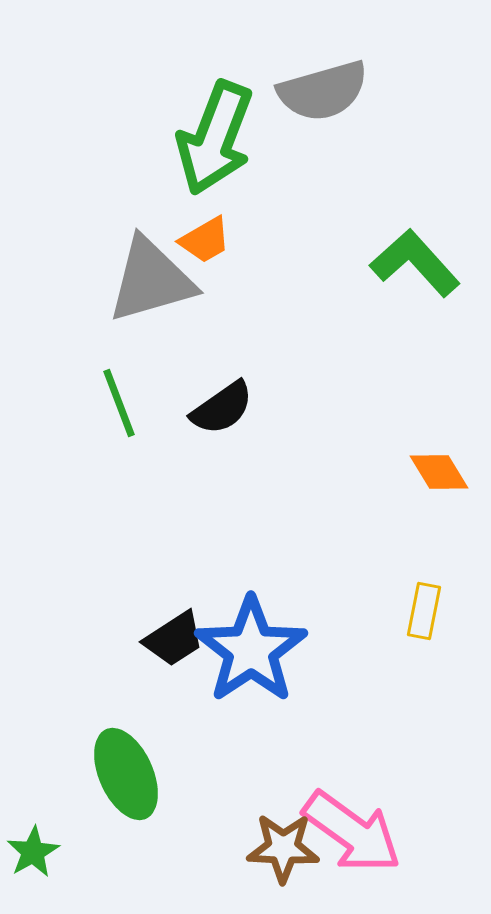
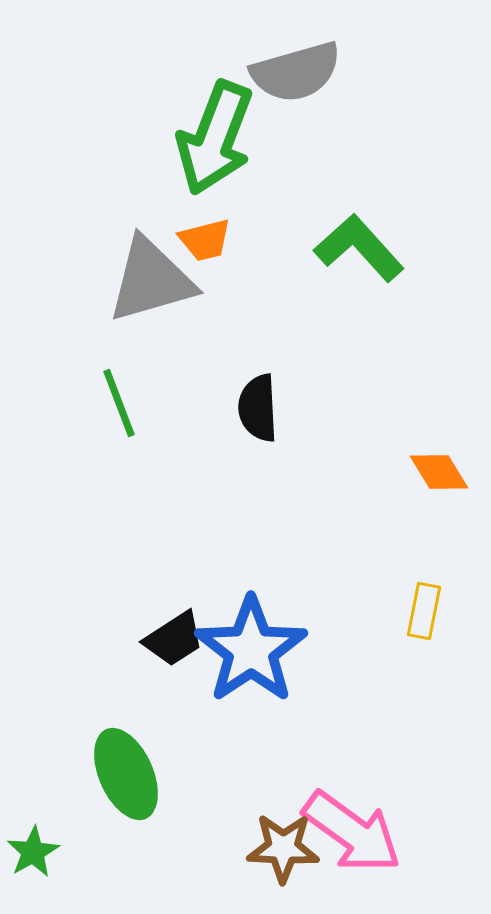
gray semicircle: moved 27 px left, 19 px up
orange trapezoid: rotated 16 degrees clockwise
green L-shape: moved 56 px left, 15 px up
black semicircle: moved 36 px right; rotated 122 degrees clockwise
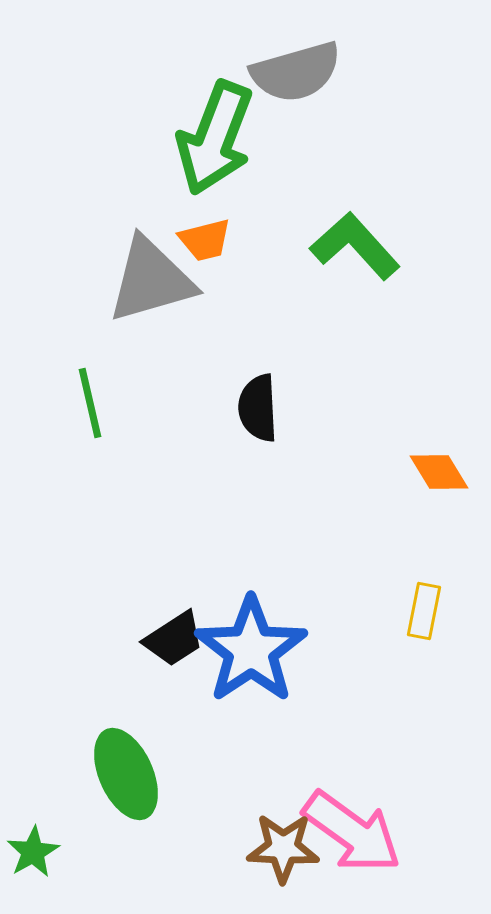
green L-shape: moved 4 px left, 2 px up
green line: moved 29 px left; rotated 8 degrees clockwise
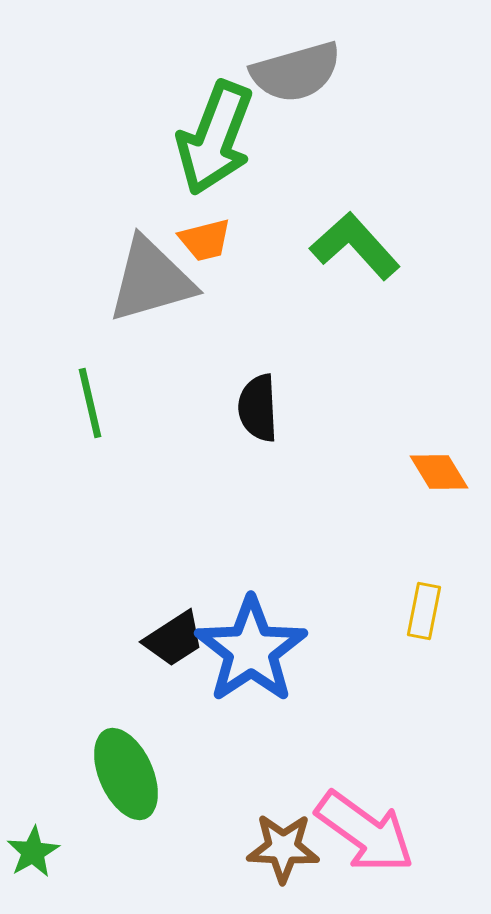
pink arrow: moved 13 px right
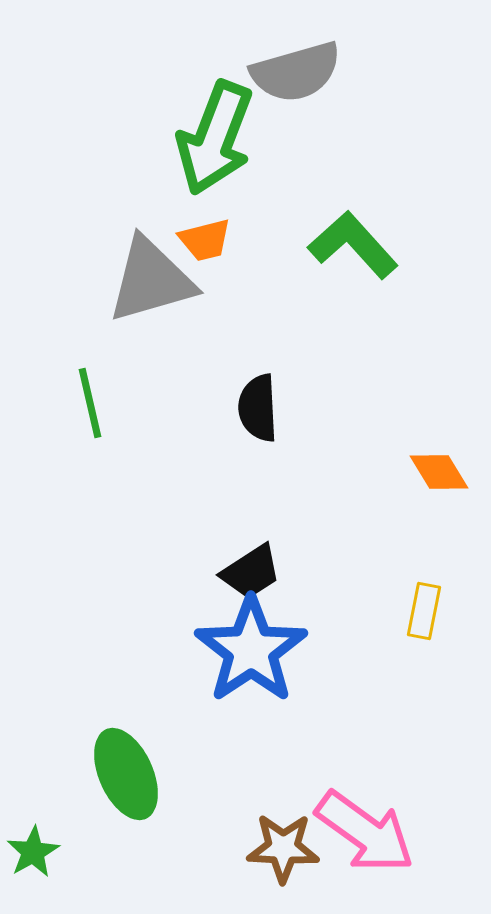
green L-shape: moved 2 px left, 1 px up
black trapezoid: moved 77 px right, 67 px up
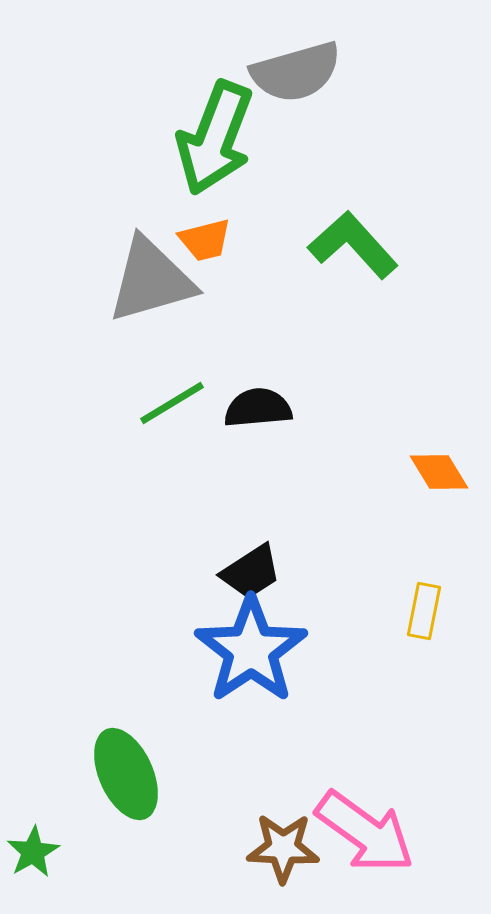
green line: moved 82 px right; rotated 72 degrees clockwise
black semicircle: rotated 88 degrees clockwise
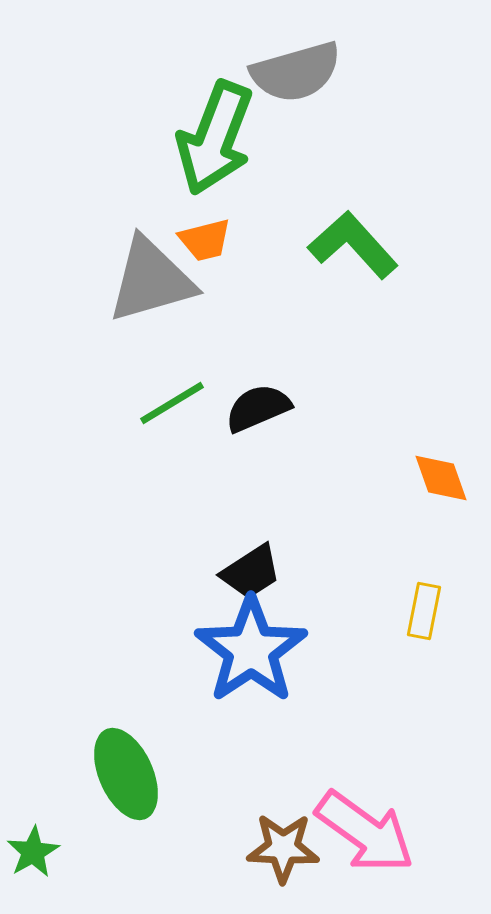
black semicircle: rotated 18 degrees counterclockwise
orange diamond: moved 2 px right, 6 px down; rotated 12 degrees clockwise
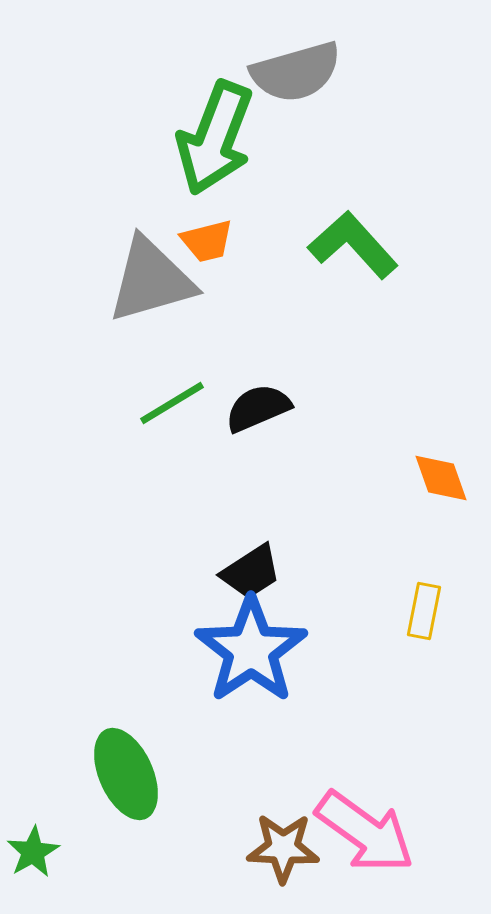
orange trapezoid: moved 2 px right, 1 px down
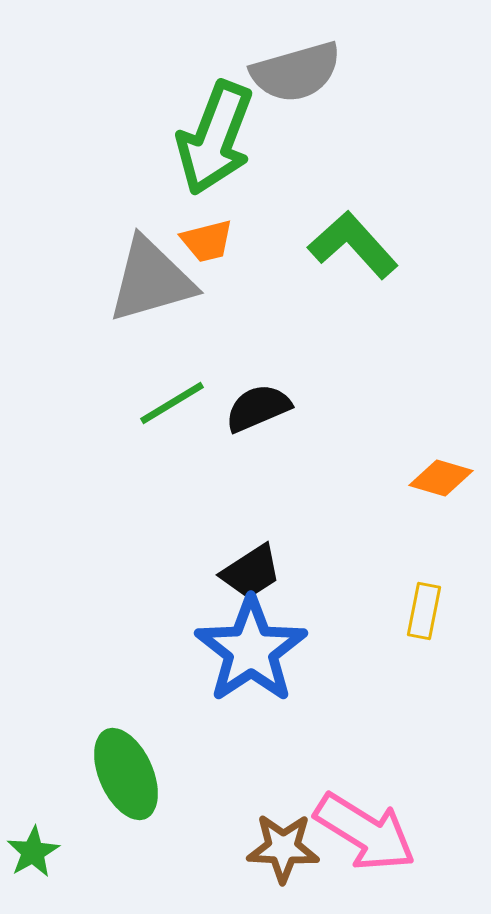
orange diamond: rotated 54 degrees counterclockwise
pink arrow: rotated 4 degrees counterclockwise
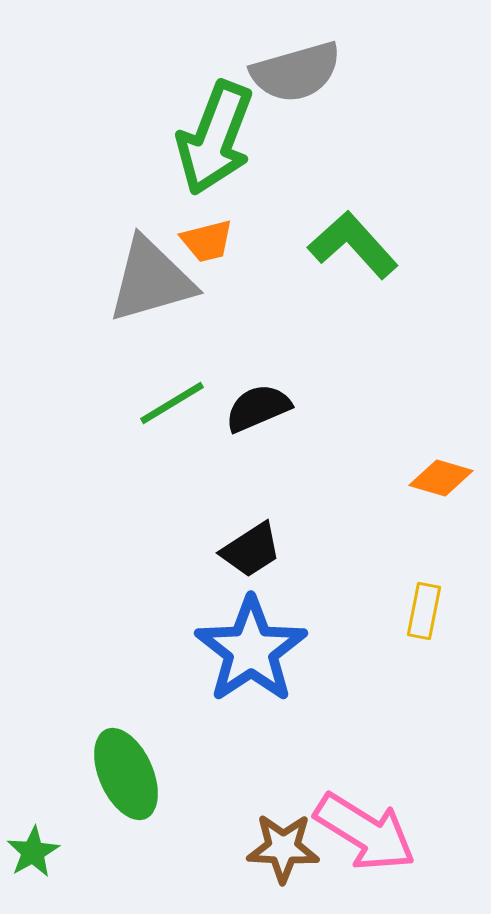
black trapezoid: moved 22 px up
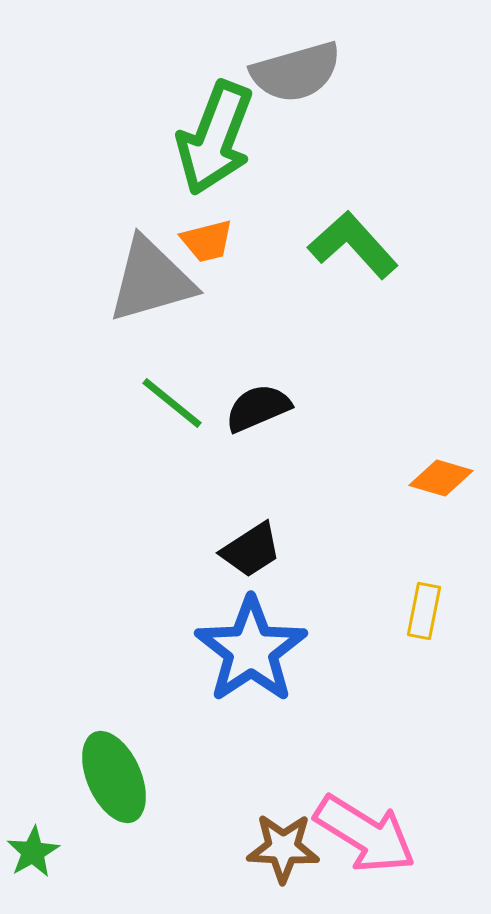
green line: rotated 70 degrees clockwise
green ellipse: moved 12 px left, 3 px down
pink arrow: moved 2 px down
